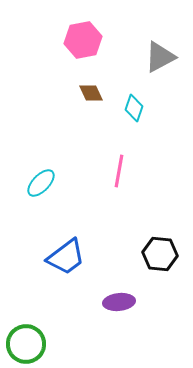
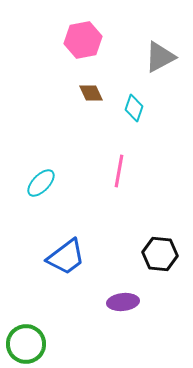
purple ellipse: moved 4 px right
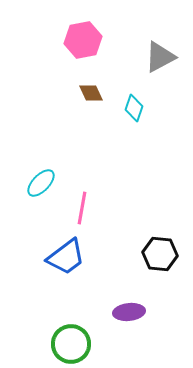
pink line: moved 37 px left, 37 px down
purple ellipse: moved 6 px right, 10 px down
green circle: moved 45 px right
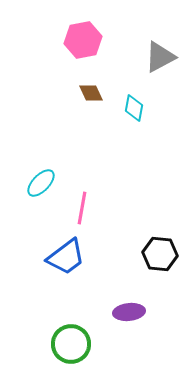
cyan diamond: rotated 8 degrees counterclockwise
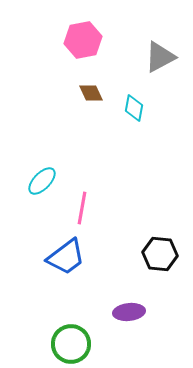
cyan ellipse: moved 1 px right, 2 px up
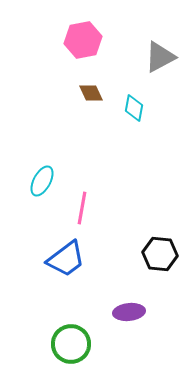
cyan ellipse: rotated 16 degrees counterclockwise
blue trapezoid: moved 2 px down
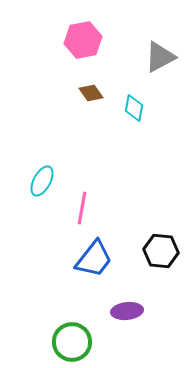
brown diamond: rotated 10 degrees counterclockwise
black hexagon: moved 1 px right, 3 px up
blue trapezoid: moved 28 px right; rotated 15 degrees counterclockwise
purple ellipse: moved 2 px left, 1 px up
green circle: moved 1 px right, 2 px up
